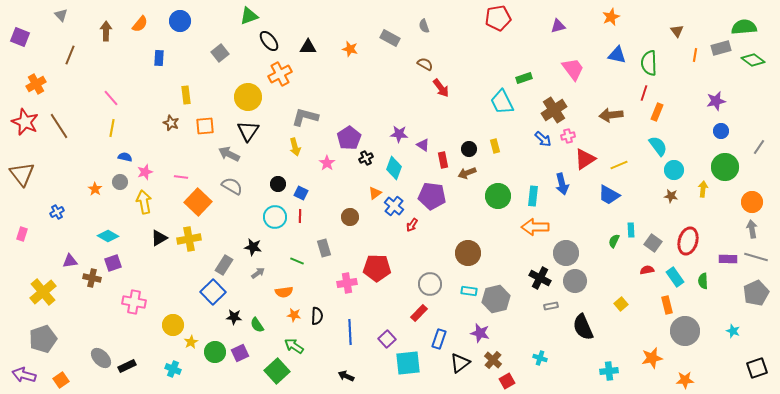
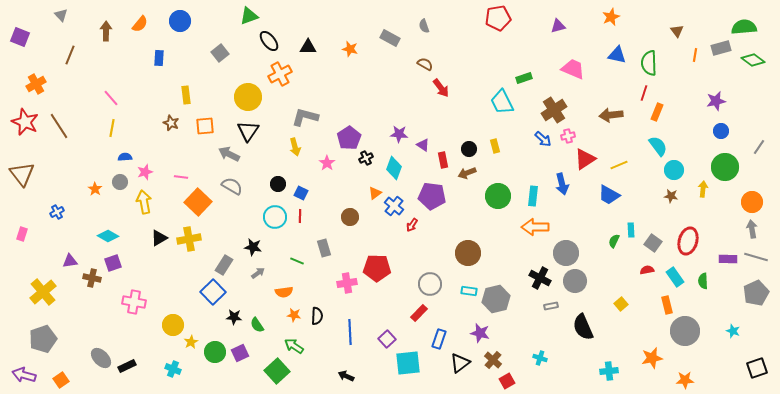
pink trapezoid at (573, 69): rotated 30 degrees counterclockwise
blue semicircle at (125, 157): rotated 16 degrees counterclockwise
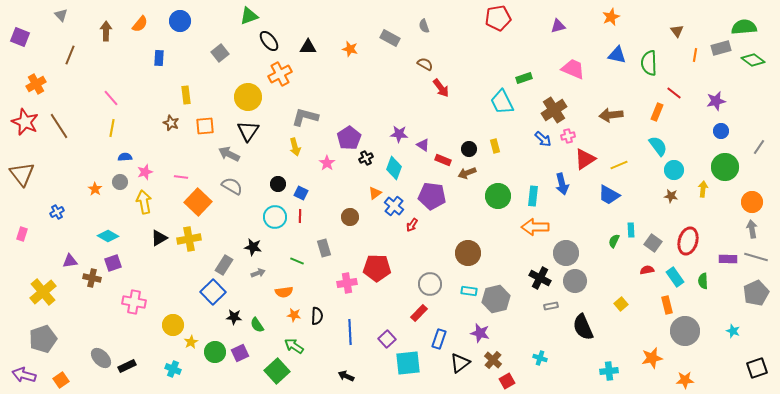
red line at (644, 93): moved 30 px right; rotated 70 degrees counterclockwise
red rectangle at (443, 160): rotated 56 degrees counterclockwise
gray arrow at (258, 273): rotated 16 degrees clockwise
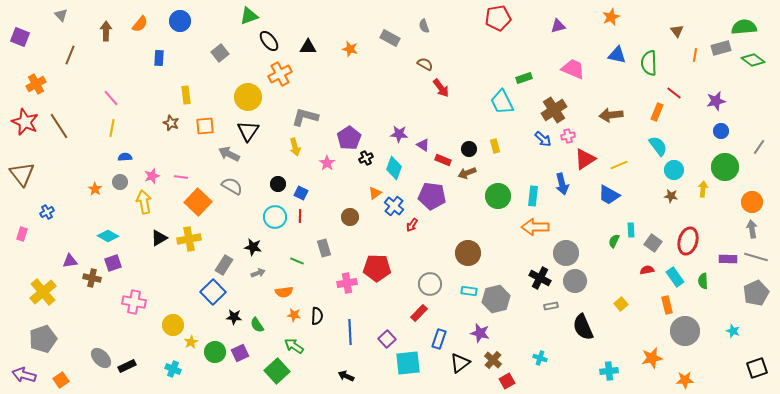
pink star at (145, 172): moved 7 px right, 4 px down
blue cross at (57, 212): moved 10 px left
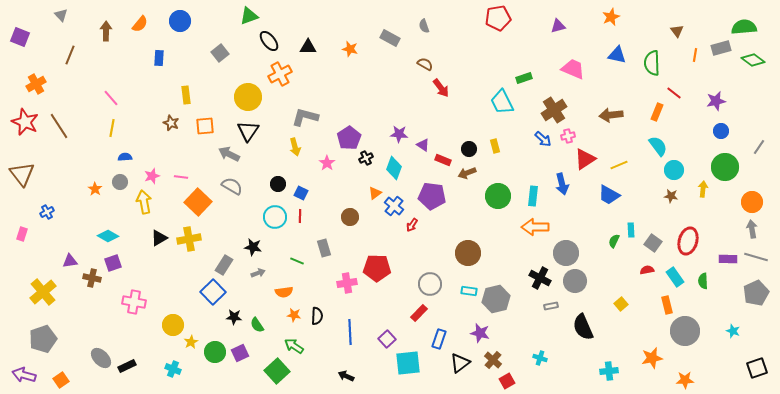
green semicircle at (649, 63): moved 3 px right
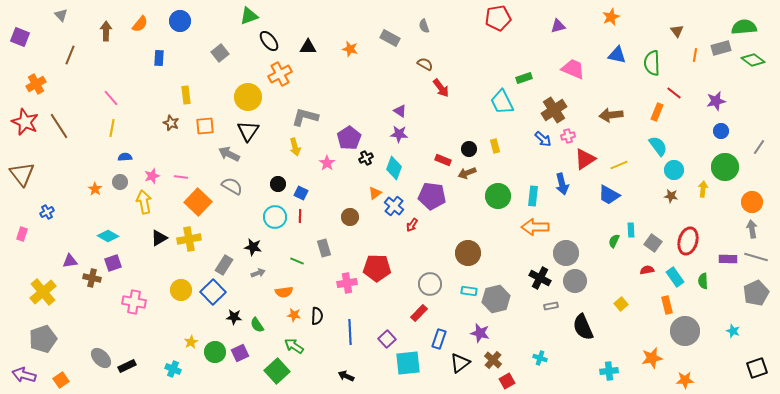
purple triangle at (423, 145): moved 23 px left, 34 px up
yellow circle at (173, 325): moved 8 px right, 35 px up
